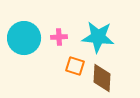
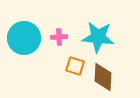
brown diamond: moved 1 px right, 1 px up
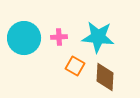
orange square: rotated 12 degrees clockwise
brown diamond: moved 2 px right
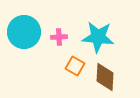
cyan circle: moved 6 px up
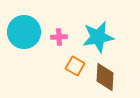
cyan star: rotated 16 degrees counterclockwise
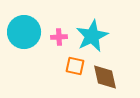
cyan star: moved 6 px left, 1 px up; rotated 16 degrees counterclockwise
orange square: rotated 18 degrees counterclockwise
brown diamond: rotated 16 degrees counterclockwise
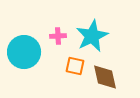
cyan circle: moved 20 px down
pink cross: moved 1 px left, 1 px up
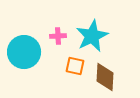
brown diamond: rotated 16 degrees clockwise
